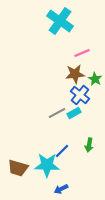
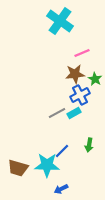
blue cross: rotated 24 degrees clockwise
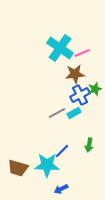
cyan cross: moved 27 px down
green star: moved 10 px down; rotated 24 degrees clockwise
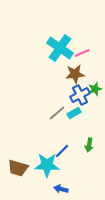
gray line: rotated 12 degrees counterclockwise
blue arrow: rotated 40 degrees clockwise
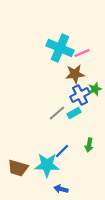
cyan cross: rotated 12 degrees counterclockwise
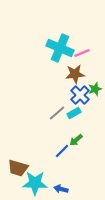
blue cross: rotated 18 degrees counterclockwise
green arrow: moved 13 px left, 5 px up; rotated 40 degrees clockwise
cyan star: moved 12 px left, 18 px down
